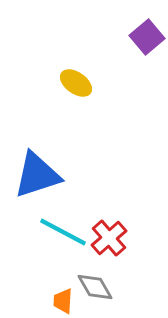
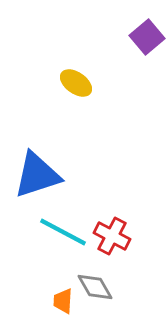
red cross: moved 3 px right, 2 px up; rotated 21 degrees counterclockwise
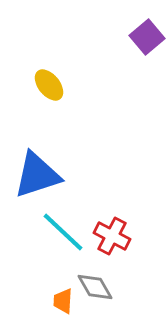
yellow ellipse: moved 27 px left, 2 px down; rotated 16 degrees clockwise
cyan line: rotated 15 degrees clockwise
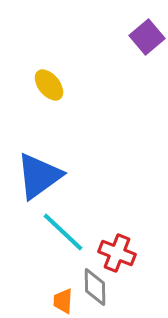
blue triangle: moved 2 px right, 1 px down; rotated 18 degrees counterclockwise
red cross: moved 5 px right, 17 px down; rotated 6 degrees counterclockwise
gray diamond: rotated 30 degrees clockwise
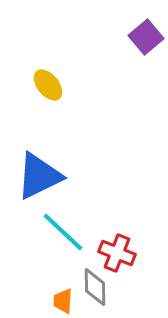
purple square: moved 1 px left
yellow ellipse: moved 1 px left
blue triangle: rotated 10 degrees clockwise
